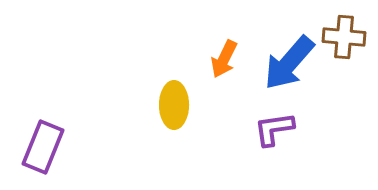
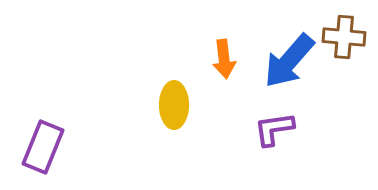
orange arrow: rotated 33 degrees counterclockwise
blue arrow: moved 2 px up
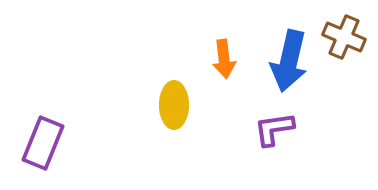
brown cross: rotated 18 degrees clockwise
blue arrow: rotated 28 degrees counterclockwise
purple rectangle: moved 4 px up
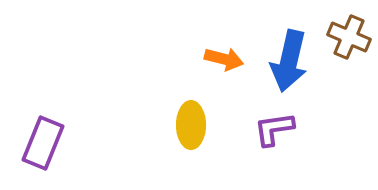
brown cross: moved 5 px right
orange arrow: rotated 69 degrees counterclockwise
yellow ellipse: moved 17 px right, 20 px down
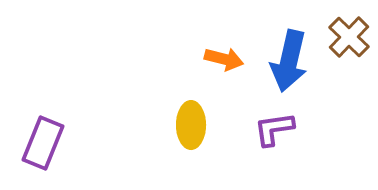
brown cross: rotated 21 degrees clockwise
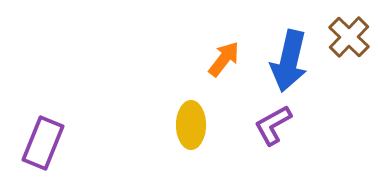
orange arrow: rotated 66 degrees counterclockwise
purple L-shape: moved 1 px left, 4 px up; rotated 21 degrees counterclockwise
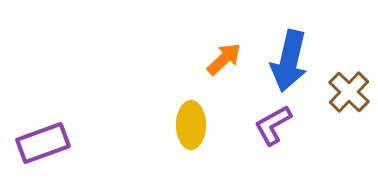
brown cross: moved 55 px down
orange arrow: rotated 9 degrees clockwise
purple rectangle: rotated 48 degrees clockwise
